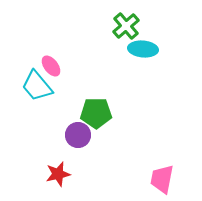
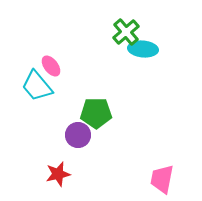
green cross: moved 6 px down
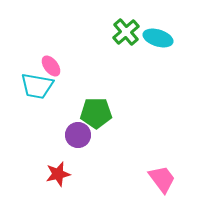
cyan ellipse: moved 15 px right, 11 px up; rotated 12 degrees clockwise
cyan trapezoid: rotated 40 degrees counterclockwise
pink trapezoid: rotated 132 degrees clockwise
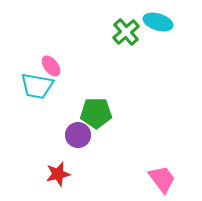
cyan ellipse: moved 16 px up
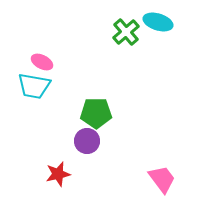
pink ellipse: moved 9 px left, 4 px up; rotated 25 degrees counterclockwise
cyan trapezoid: moved 3 px left
purple circle: moved 9 px right, 6 px down
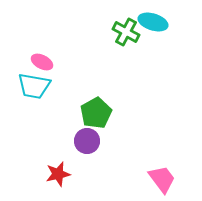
cyan ellipse: moved 5 px left
green cross: rotated 20 degrees counterclockwise
green pentagon: rotated 28 degrees counterclockwise
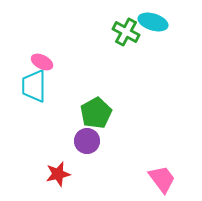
cyan trapezoid: rotated 80 degrees clockwise
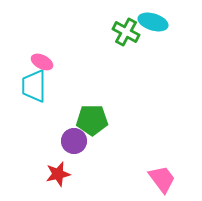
green pentagon: moved 4 px left, 7 px down; rotated 28 degrees clockwise
purple circle: moved 13 px left
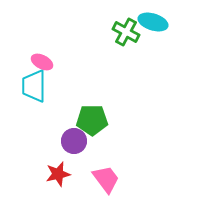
pink trapezoid: moved 56 px left
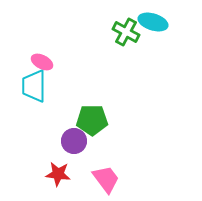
red star: rotated 20 degrees clockwise
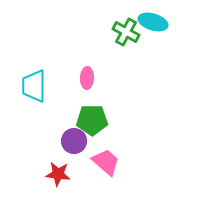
pink ellipse: moved 45 px right, 16 px down; rotated 65 degrees clockwise
pink trapezoid: moved 17 px up; rotated 12 degrees counterclockwise
